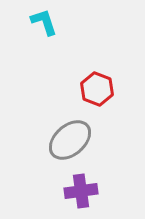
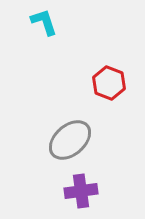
red hexagon: moved 12 px right, 6 px up
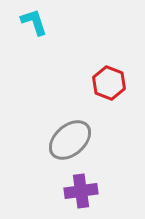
cyan L-shape: moved 10 px left
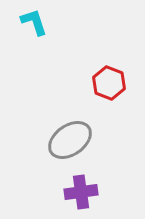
gray ellipse: rotated 6 degrees clockwise
purple cross: moved 1 px down
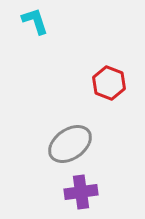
cyan L-shape: moved 1 px right, 1 px up
gray ellipse: moved 4 px down
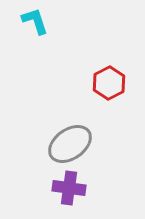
red hexagon: rotated 12 degrees clockwise
purple cross: moved 12 px left, 4 px up; rotated 16 degrees clockwise
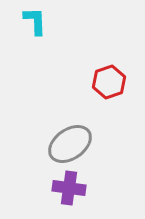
cyan L-shape: rotated 16 degrees clockwise
red hexagon: moved 1 px up; rotated 8 degrees clockwise
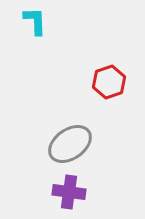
purple cross: moved 4 px down
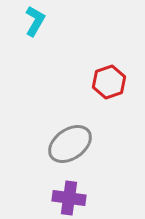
cyan L-shape: rotated 32 degrees clockwise
purple cross: moved 6 px down
